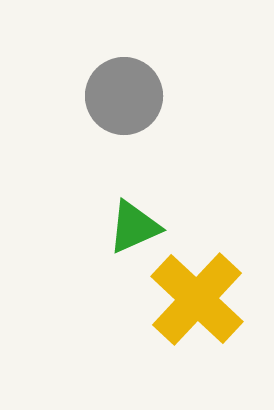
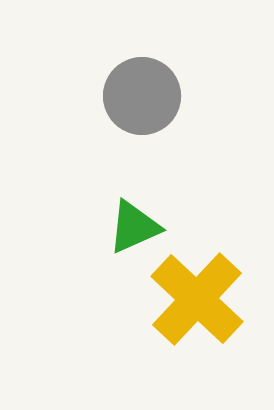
gray circle: moved 18 px right
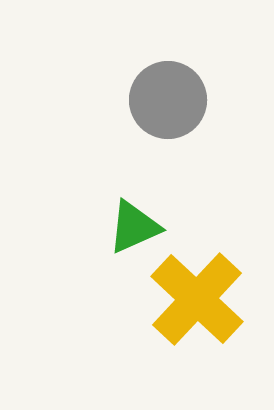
gray circle: moved 26 px right, 4 px down
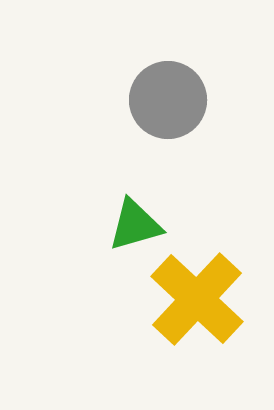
green triangle: moved 1 px right, 2 px up; rotated 8 degrees clockwise
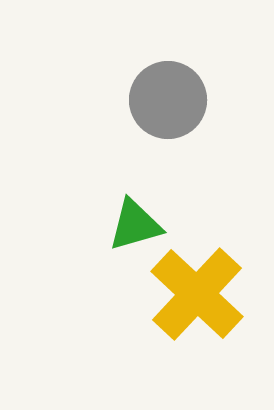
yellow cross: moved 5 px up
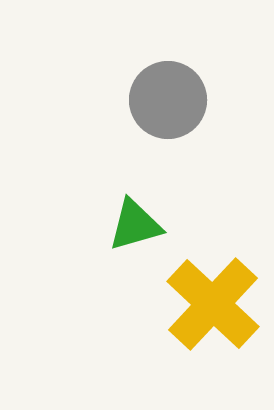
yellow cross: moved 16 px right, 10 px down
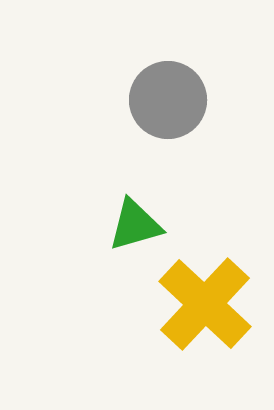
yellow cross: moved 8 px left
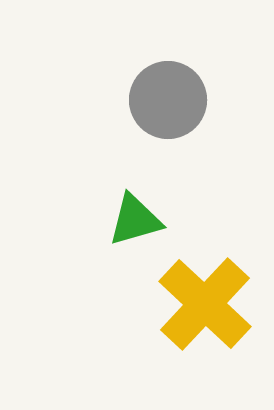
green triangle: moved 5 px up
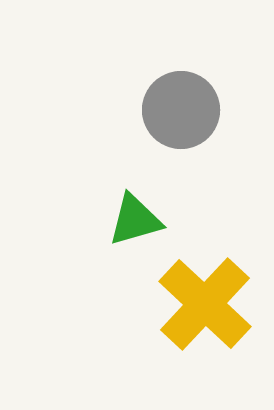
gray circle: moved 13 px right, 10 px down
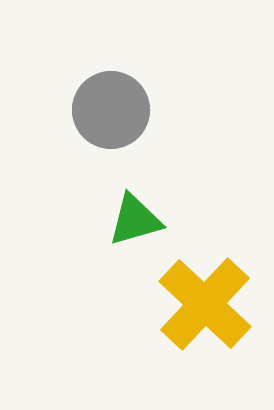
gray circle: moved 70 px left
